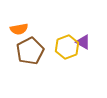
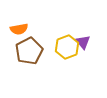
purple triangle: rotated 21 degrees clockwise
brown pentagon: moved 1 px left
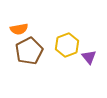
purple triangle: moved 6 px right, 15 px down
yellow hexagon: moved 2 px up
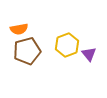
brown pentagon: moved 2 px left; rotated 12 degrees clockwise
purple triangle: moved 3 px up
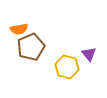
yellow hexagon: moved 22 px down; rotated 25 degrees counterclockwise
brown pentagon: moved 4 px right, 4 px up; rotated 8 degrees counterclockwise
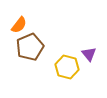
orange semicircle: moved 4 px up; rotated 42 degrees counterclockwise
brown pentagon: moved 1 px left
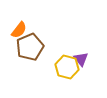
orange semicircle: moved 5 px down
purple triangle: moved 8 px left, 5 px down
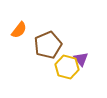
brown pentagon: moved 18 px right, 2 px up
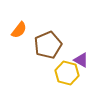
purple triangle: moved 1 px down; rotated 21 degrees counterclockwise
yellow hexagon: moved 6 px down
